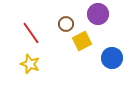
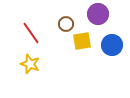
yellow square: rotated 18 degrees clockwise
blue circle: moved 13 px up
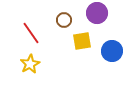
purple circle: moved 1 px left, 1 px up
brown circle: moved 2 px left, 4 px up
blue circle: moved 6 px down
yellow star: rotated 24 degrees clockwise
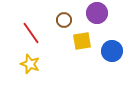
yellow star: rotated 24 degrees counterclockwise
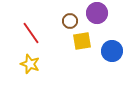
brown circle: moved 6 px right, 1 px down
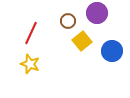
brown circle: moved 2 px left
red line: rotated 60 degrees clockwise
yellow square: rotated 30 degrees counterclockwise
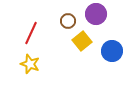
purple circle: moved 1 px left, 1 px down
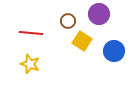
purple circle: moved 3 px right
red line: rotated 70 degrees clockwise
yellow square: rotated 18 degrees counterclockwise
blue circle: moved 2 px right
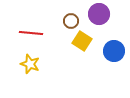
brown circle: moved 3 px right
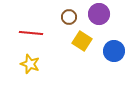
brown circle: moved 2 px left, 4 px up
